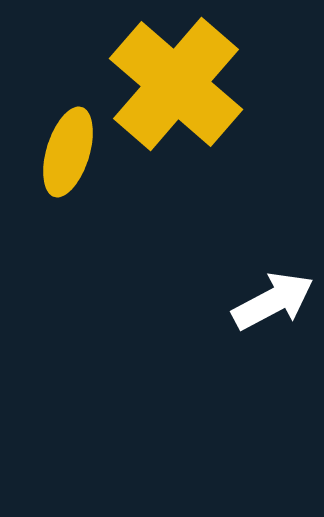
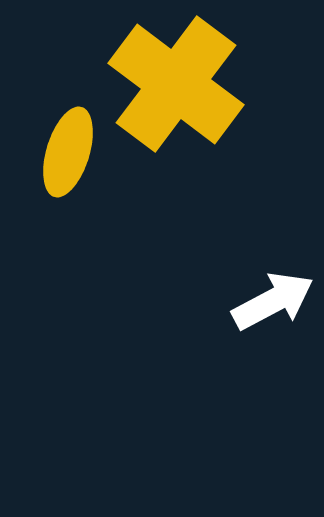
yellow cross: rotated 4 degrees counterclockwise
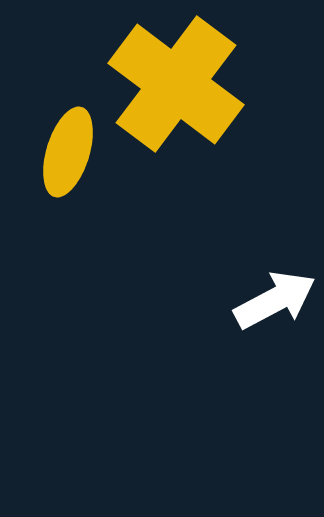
white arrow: moved 2 px right, 1 px up
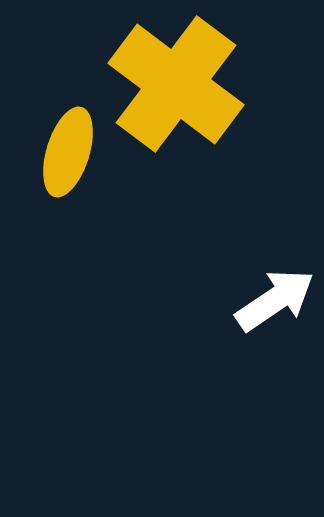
white arrow: rotated 6 degrees counterclockwise
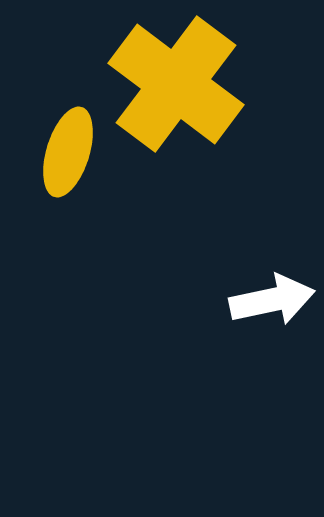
white arrow: moved 3 px left; rotated 22 degrees clockwise
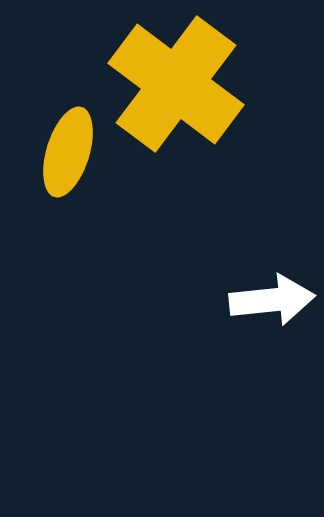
white arrow: rotated 6 degrees clockwise
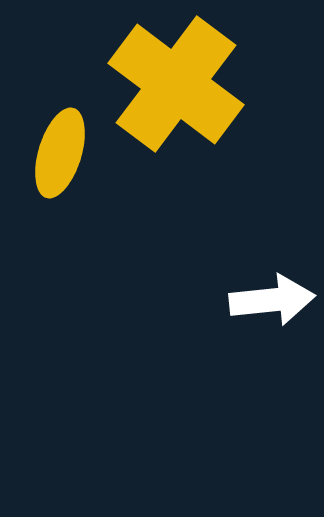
yellow ellipse: moved 8 px left, 1 px down
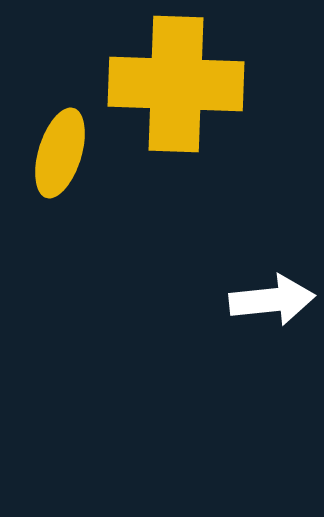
yellow cross: rotated 35 degrees counterclockwise
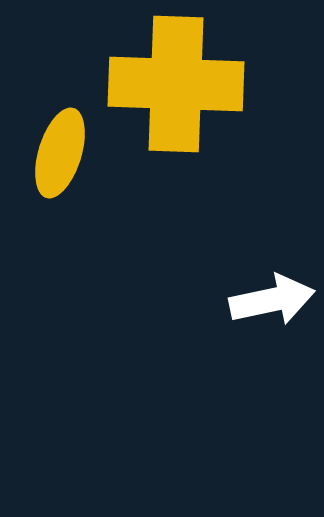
white arrow: rotated 6 degrees counterclockwise
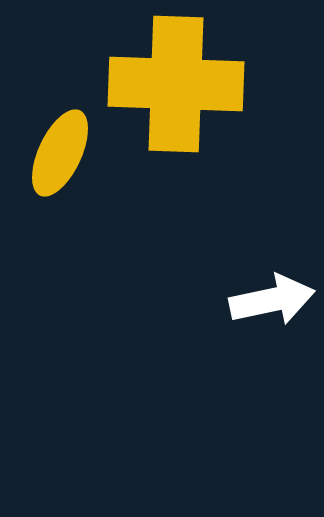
yellow ellipse: rotated 8 degrees clockwise
